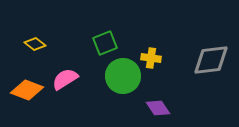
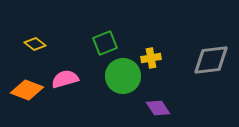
yellow cross: rotated 18 degrees counterclockwise
pink semicircle: rotated 16 degrees clockwise
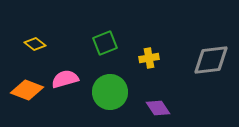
yellow cross: moved 2 px left
green circle: moved 13 px left, 16 px down
